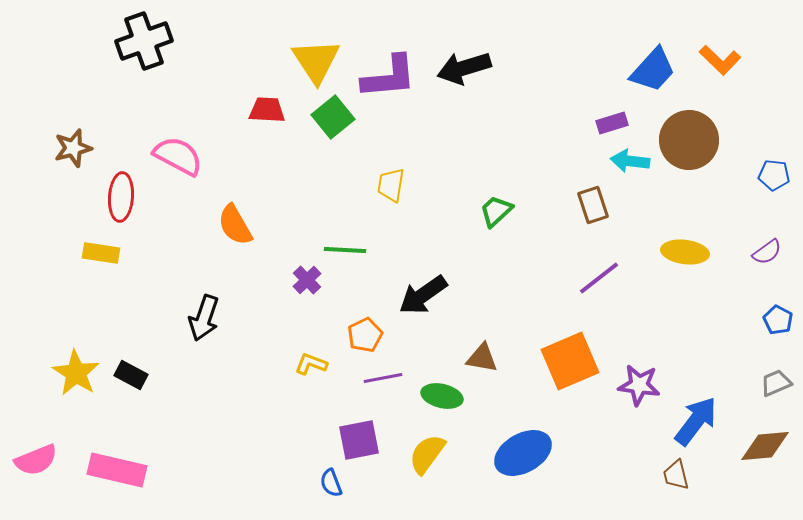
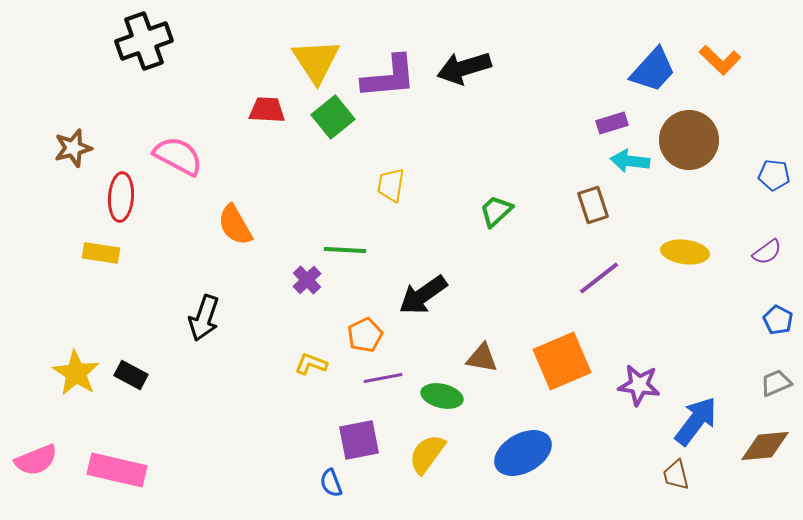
orange square at (570, 361): moved 8 px left
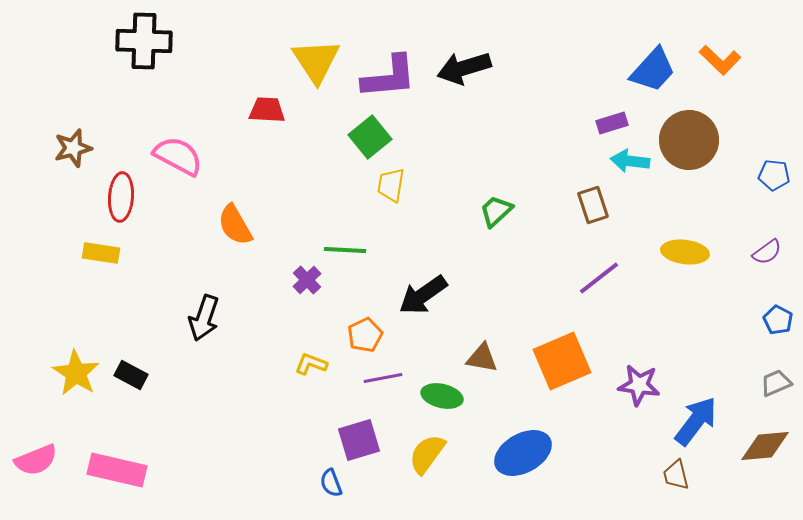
black cross at (144, 41): rotated 22 degrees clockwise
green square at (333, 117): moved 37 px right, 20 px down
purple square at (359, 440): rotated 6 degrees counterclockwise
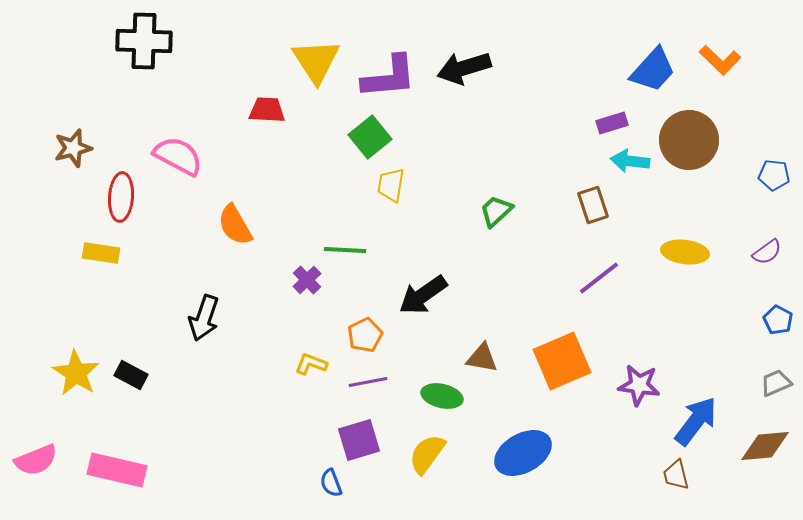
purple line at (383, 378): moved 15 px left, 4 px down
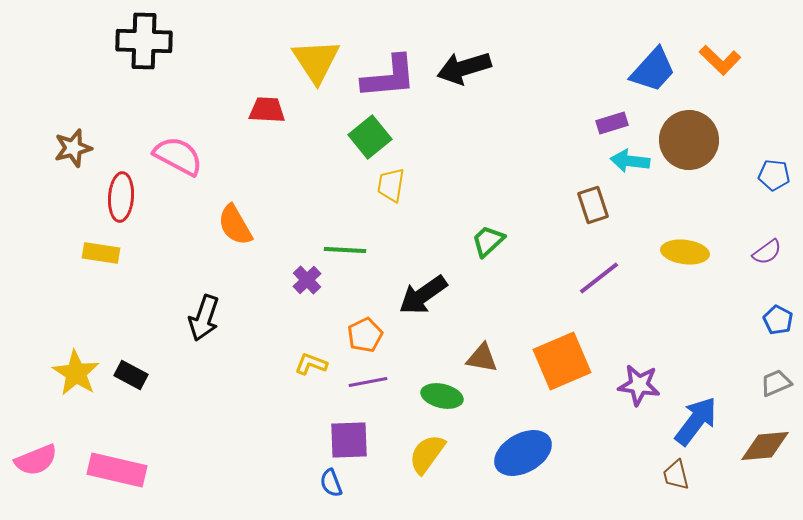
green trapezoid at (496, 211): moved 8 px left, 30 px down
purple square at (359, 440): moved 10 px left; rotated 15 degrees clockwise
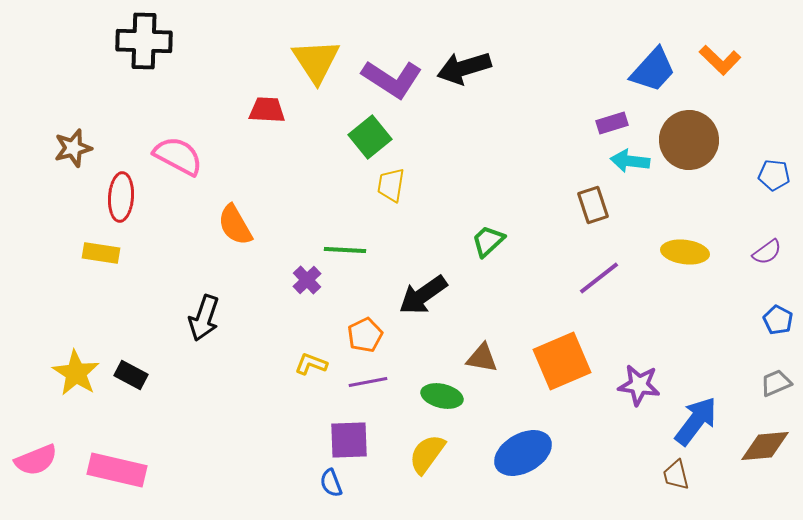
purple L-shape at (389, 77): moved 3 px right, 2 px down; rotated 38 degrees clockwise
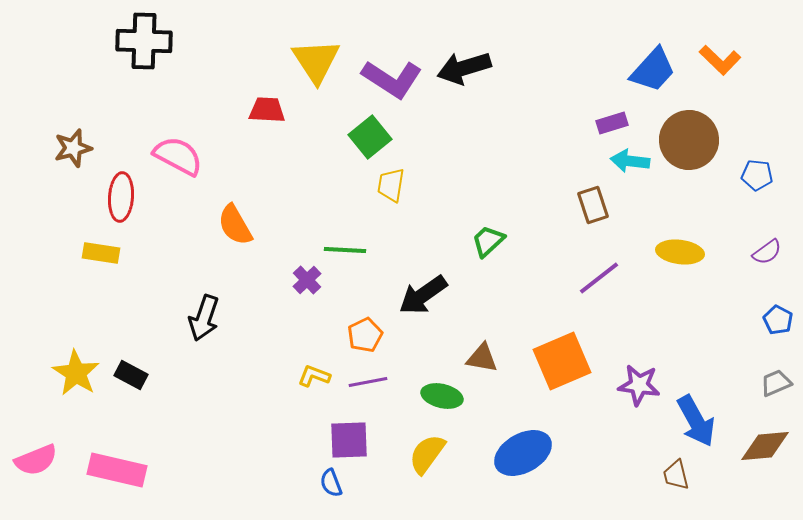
blue pentagon at (774, 175): moved 17 px left
yellow ellipse at (685, 252): moved 5 px left
yellow L-shape at (311, 364): moved 3 px right, 12 px down
blue arrow at (696, 421): rotated 114 degrees clockwise
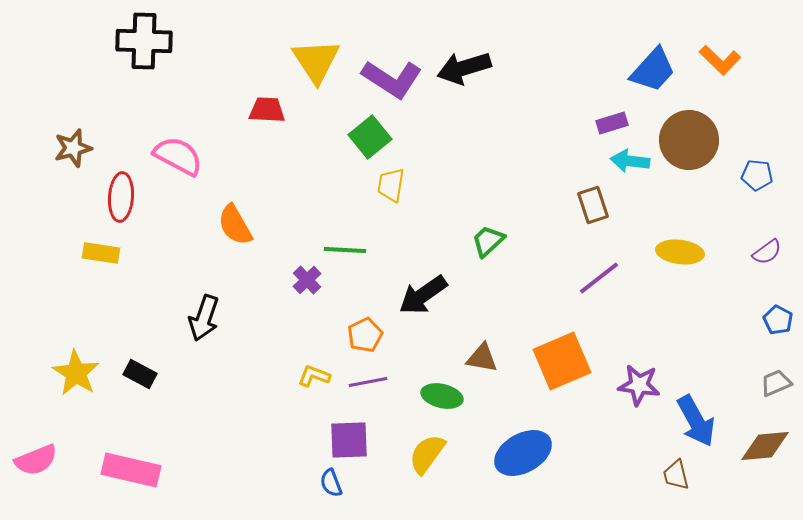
black rectangle at (131, 375): moved 9 px right, 1 px up
pink rectangle at (117, 470): moved 14 px right
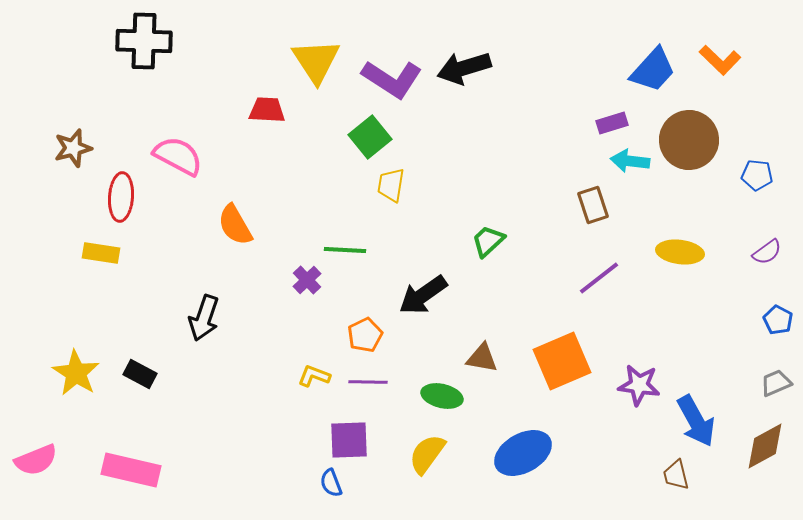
purple line at (368, 382): rotated 12 degrees clockwise
brown diamond at (765, 446): rotated 24 degrees counterclockwise
